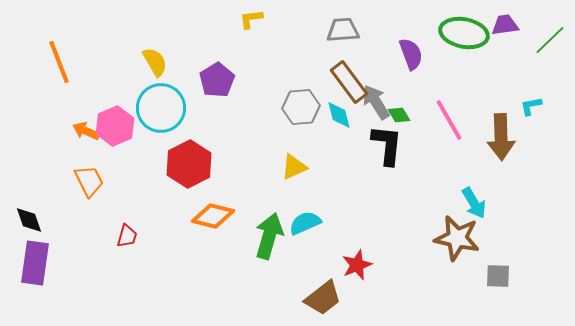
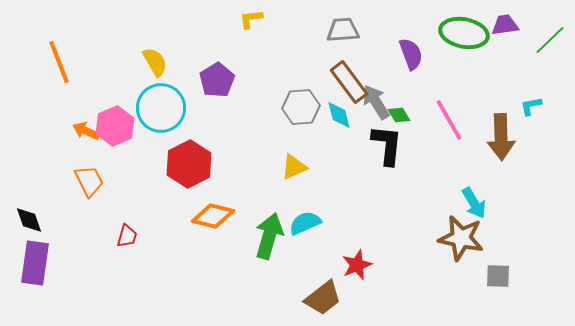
brown star: moved 4 px right
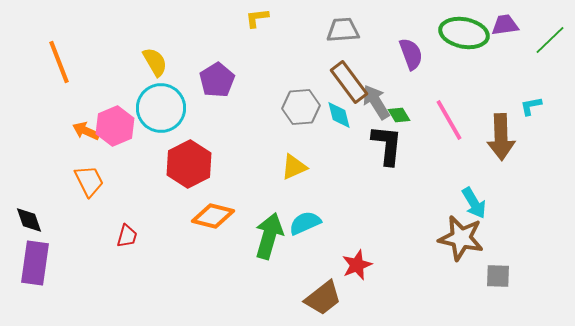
yellow L-shape: moved 6 px right, 1 px up
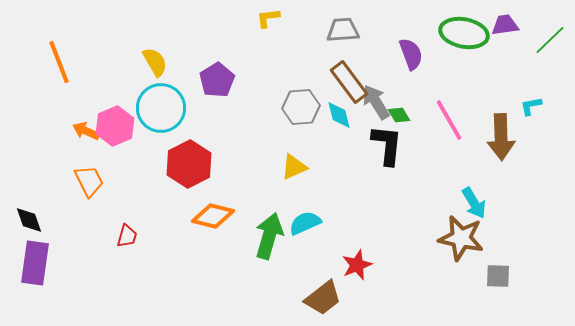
yellow L-shape: moved 11 px right
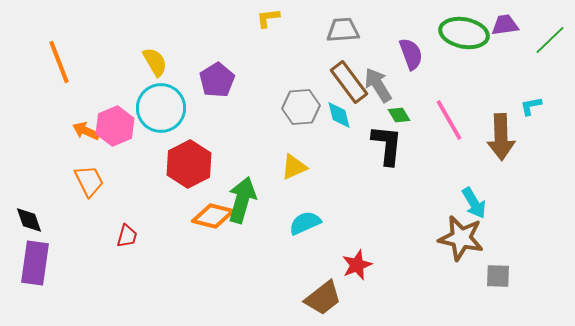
gray arrow: moved 2 px right, 17 px up
green arrow: moved 27 px left, 36 px up
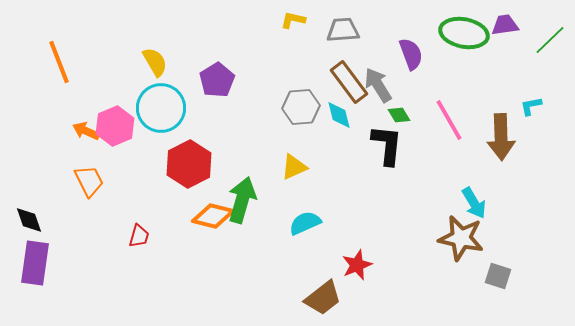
yellow L-shape: moved 25 px right, 2 px down; rotated 20 degrees clockwise
red trapezoid: moved 12 px right
gray square: rotated 16 degrees clockwise
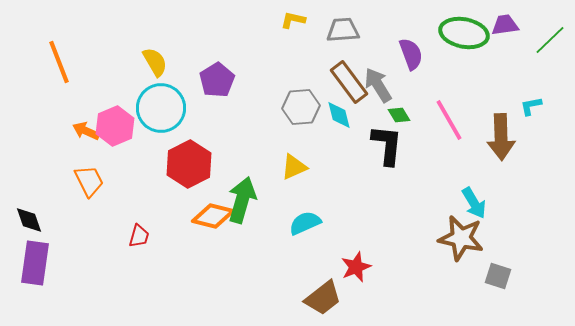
red star: moved 1 px left, 2 px down
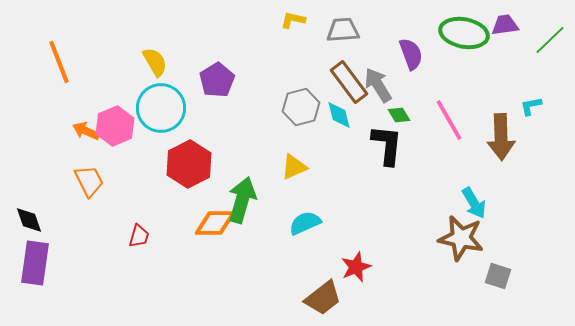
gray hexagon: rotated 9 degrees counterclockwise
orange diamond: moved 2 px right, 7 px down; rotated 15 degrees counterclockwise
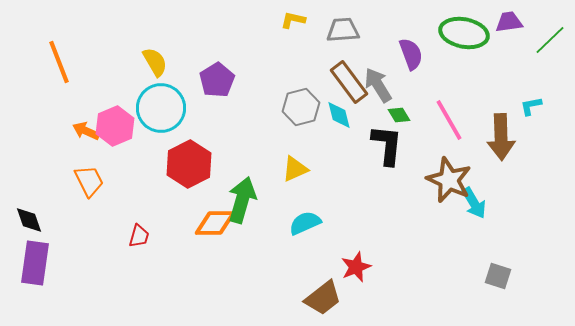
purple trapezoid: moved 4 px right, 3 px up
yellow triangle: moved 1 px right, 2 px down
brown star: moved 12 px left, 58 px up; rotated 12 degrees clockwise
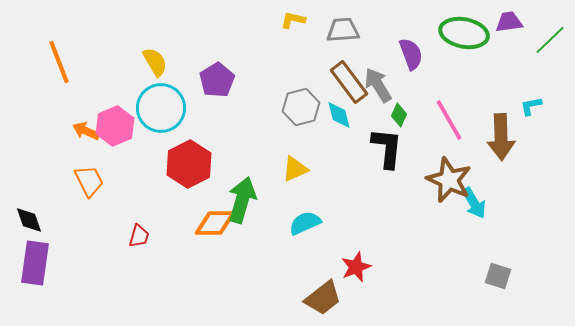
green diamond: rotated 55 degrees clockwise
black L-shape: moved 3 px down
